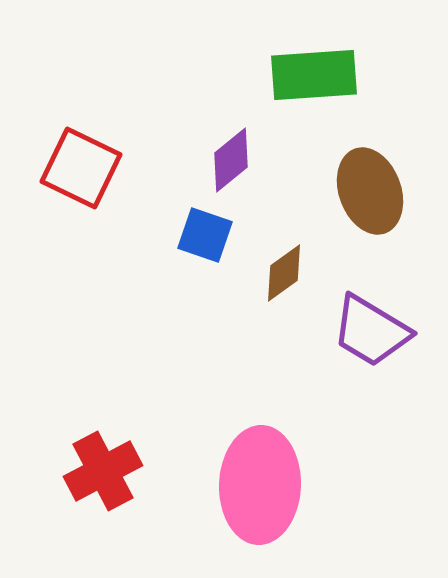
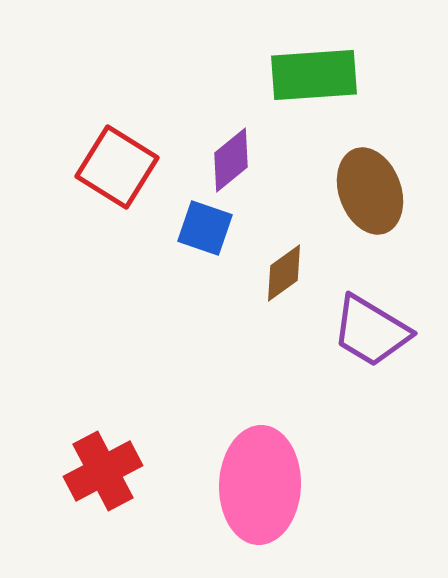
red square: moved 36 px right, 1 px up; rotated 6 degrees clockwise
blue square: moved 7 px up
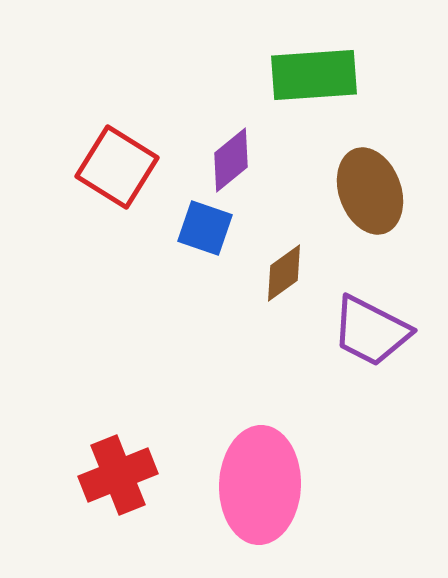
purple trapezoid: rotated 4 degrees counterclockwise
red cross: moved 15 px right, 4 px down; rotated 6 degrees clockwise
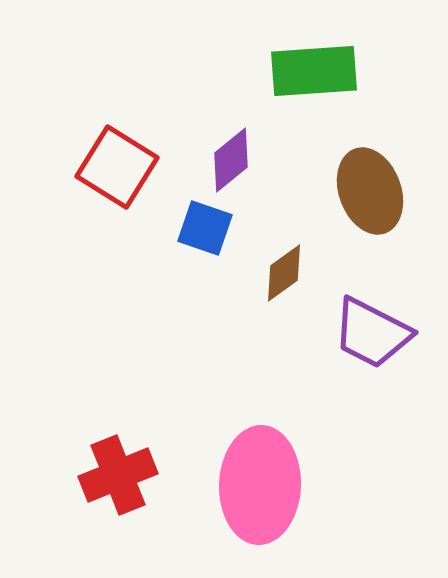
green rectangle: moved 4 px up
purple trapezoid: moved 1 px right, 2 px down
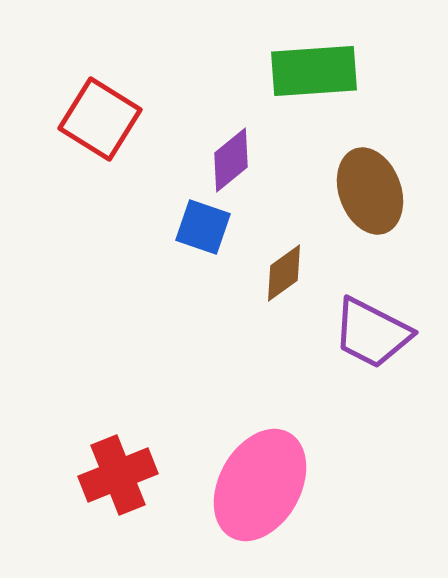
red square: moved 17 px left, 48 px up
blue square: moved 2 px left, 1 px up
pink ellipse: rotated 27 degrees clockwise
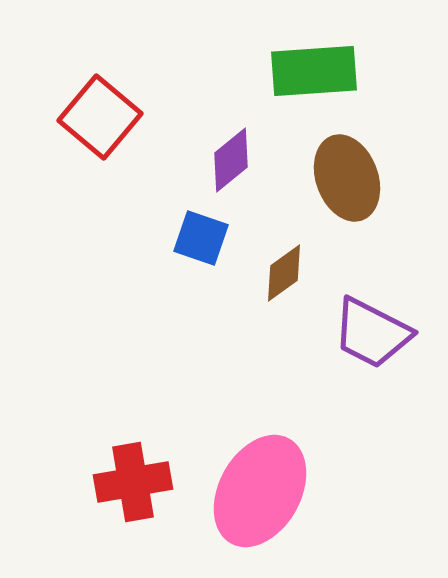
red square: moved 2 px up; rotated 8 degrees clockwise
brown ellipse: moved 23 px left, 13 px up
blue square: moved 2 px left, 11 px down
red cross: moved 15 px right, 7 px down; rotated 12 degrees clockwise
pink ellipse: moved 6 px down
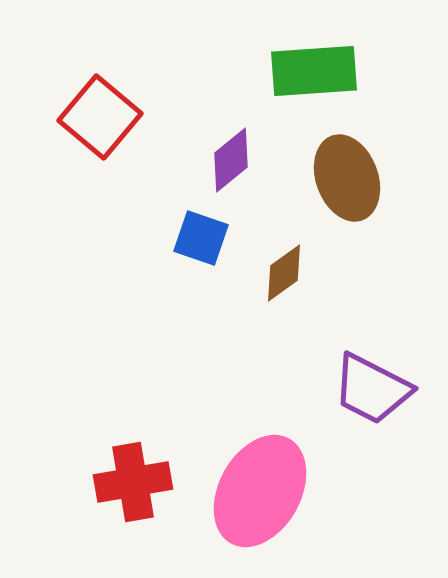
purple trapezoid: moved 56 px down
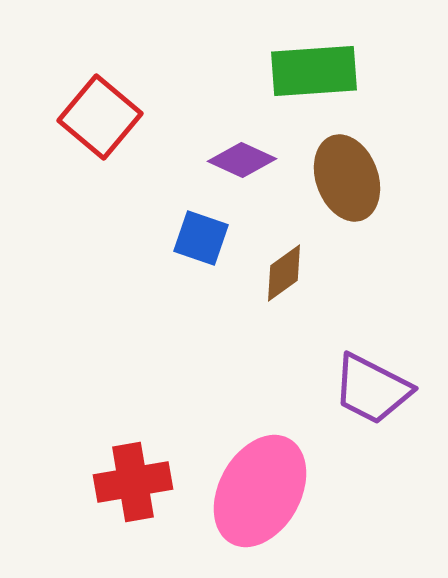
purple diamond: moved 11 px right; rotated 64 degrees clockwise
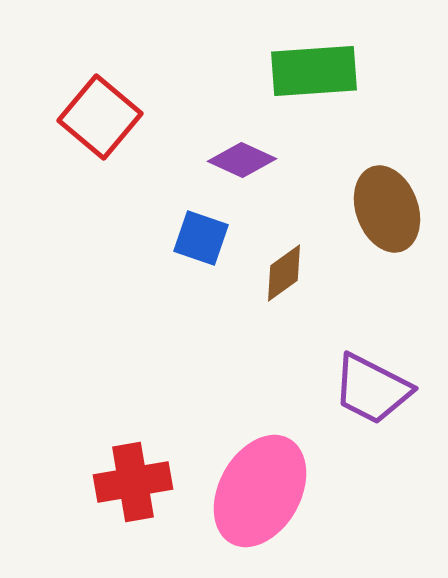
brown ellipse: moved 40 px right, 31 px down
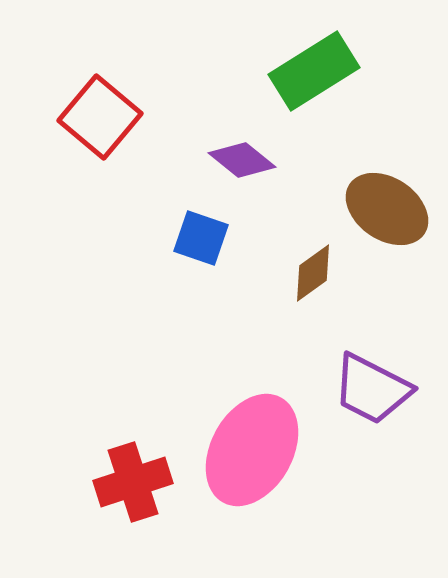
green rectangle: rotated 28 degrees counterclockwise
purple diamond: rotated 14 degrees clockwise
brown ellipse: rotated 36 degrees counterclockwise
brown diamond: moved 29 px right
red cross: rotated 8 degrees counterclockwise
pink ellipse: moved 8 px left, 41 px up
